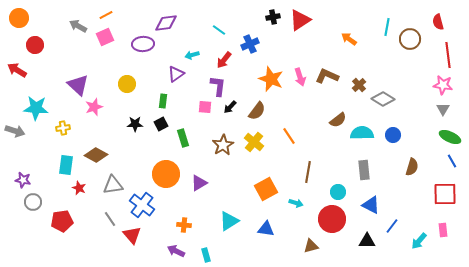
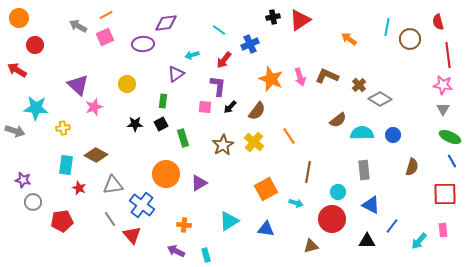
gray diamond at (383, 99): moved 3 px left
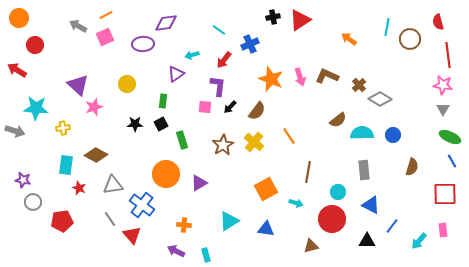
green rectangle at (183, 138): moved 1 px left, 2 px down
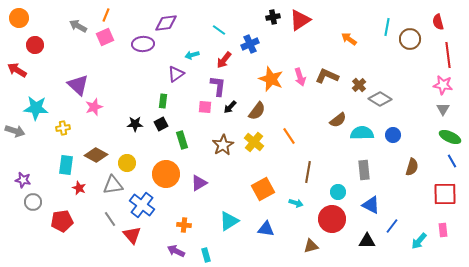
orange line at (106, 15): rotated 40 degrees counterclockwise
yellow circle at (127, 84): moved 79 px down
orange square at (266, 189): moved 3 px left
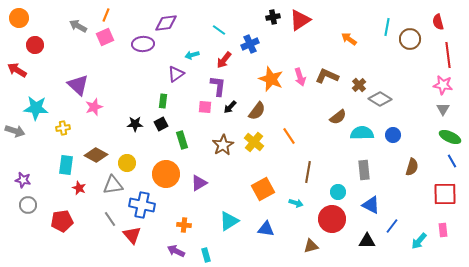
brown semicircle at (338, 120): moved 3 px up
gray circle at (33, 202): moved 5 px left, 3 px down
blue cross at (142, 205): rotated 25 degrees counterclockwise
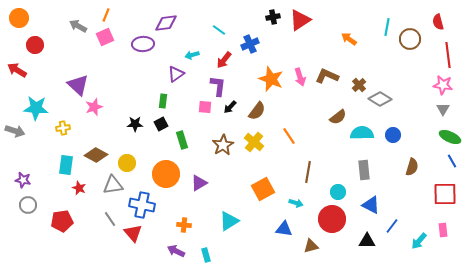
blue triangle at (266, 229): moved 18 px right
red triangle at (132, 235): moved 1 px right, 2 px up
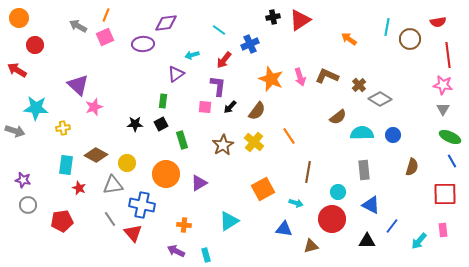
red semicircle at (438, 22): rotated 84 degrees counterclockwise
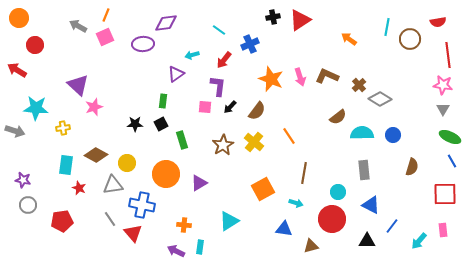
brown line at (308, 172): moved 4 px left, 1 px down
cyan rectangle at (206, 255): moved 6 px left, 8 px up; rotated 24 degrees clockwise
